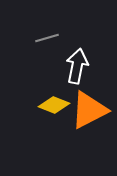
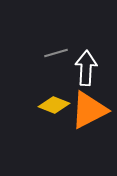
gray line: moved 9 px right, 15 px down
white arrow: moved 9 px right, 2 px down; rotated 8 degrees counterclockwise
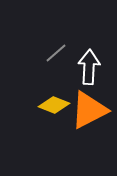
gray line: rotated 25 degrees counterclockwise
white arrow: moved 3 px right, 1 px up
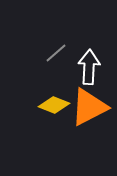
orange triangle: moved 3 px up
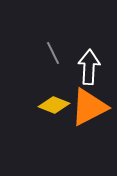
gray line: moved 3 px left; rotated 75 degrees counterclockwise
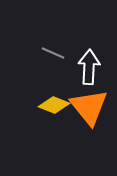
gray line: rotated 40 degrees counterclockwise
orange triangle: rotated 42 degrees counterclockwise
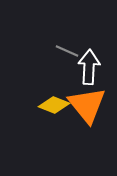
gray line: moved 14 px right, 2 px up
orange triangle: moved 2 px left, 2 px up
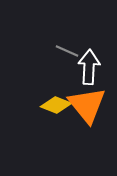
yellow diamond: moved 2 px right
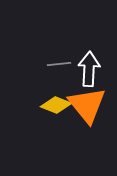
gray line: moved 8 px left, 13 px down; rotated 30 degrees counterclockwise
white arrow: moved 2 px down
